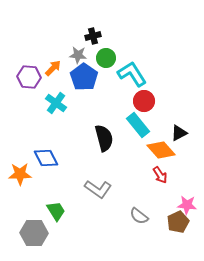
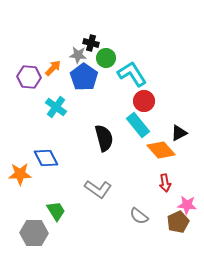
black cross: moved 2 px left, 7 px down; rotated 28 degrees clockwise
cyan cross: moved 4 px down
red arrow: moved 5 px right, 8 px down; rotated 24 degrees clockwise
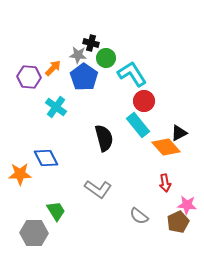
orange diamond: moved 5 px right, 3 px up
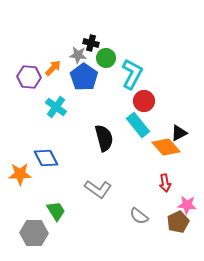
cyan L-shape: rotated 60 degrees clockwise
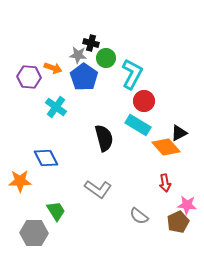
orange arrow: rotated 66 degrees clockwise
cyan rectangle: rotated 20 degrees counterclockwise
orange star: moved 7 px down
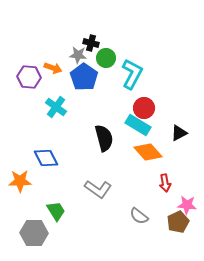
red circle: moved 7 px down
orange diamond: moved 18 px left, 5 px down
